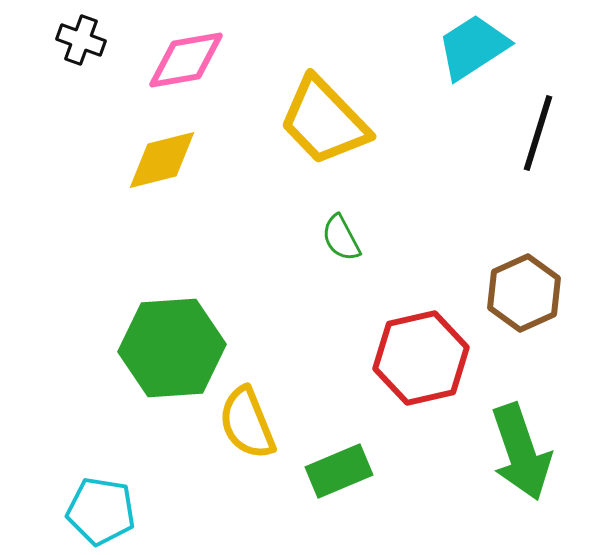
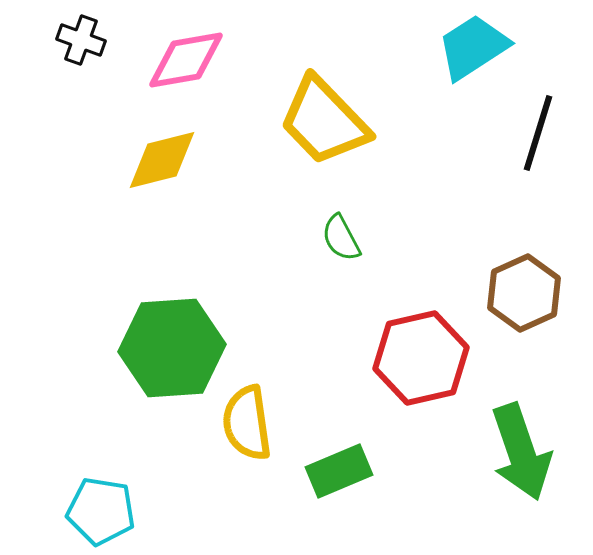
yellow semicircle: rotated 14 degrees clockwise
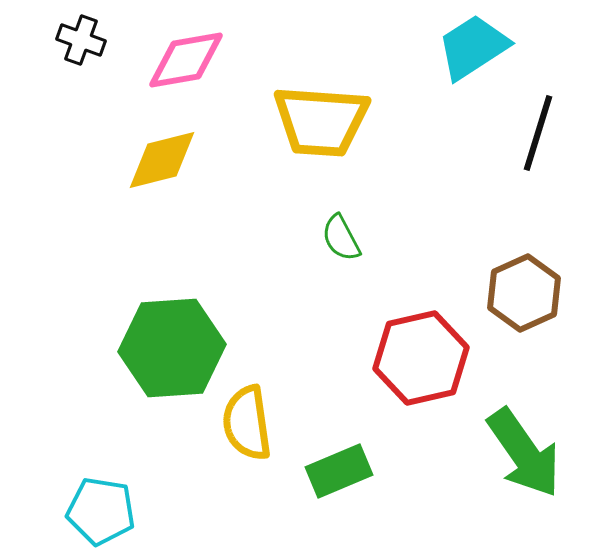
yellow trapezoid: moved 3 px left; rotated 42 degrees counterclockwise
green arrow: moved 3 px right, 1 px down; rotated 16 degrees counterclockwise
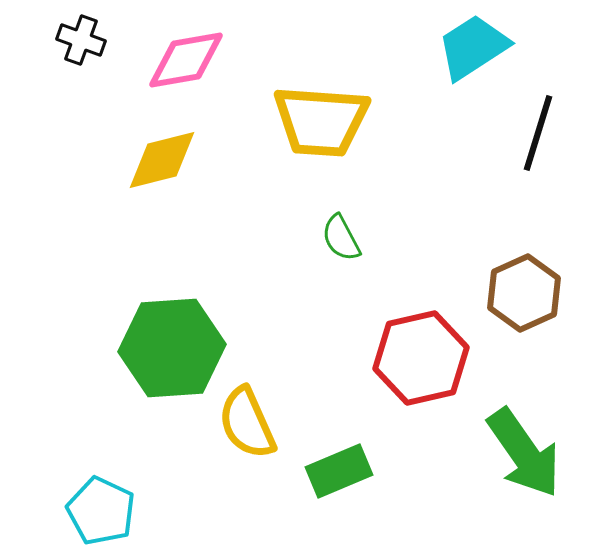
yellow semicircle: rotated 16 degrees counterclockwise
cyan pentagon: rotated 16 degrees clockwise
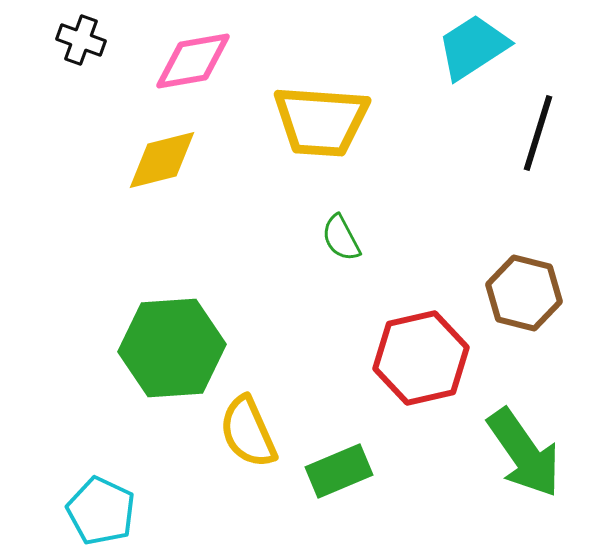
pink diamond: moved 7 px right, 1 px down
brown hexagon: rotated 22 degrees counterclockwise
yellow semicircle: moved 1 px right, 9 px down
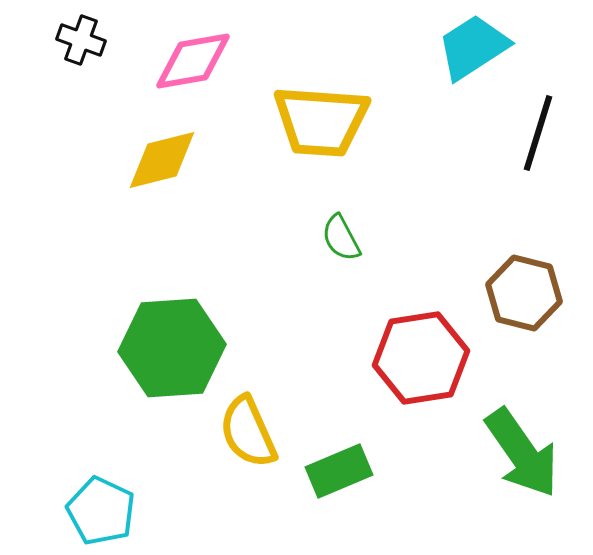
red hexagon: rotated 4 degrees clockwise
green arrow: moved 2 px left
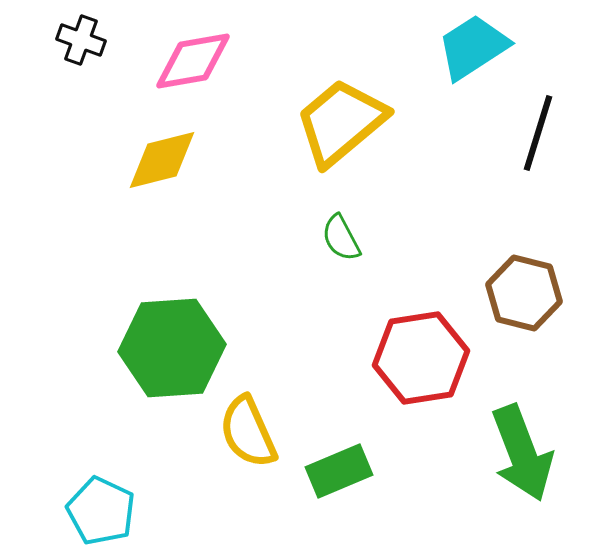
yellow trapezoid: moved 20 px right, 1 px down; rotated 136 degrees clockwise
green arrow: rotated 14 degrees clockwise
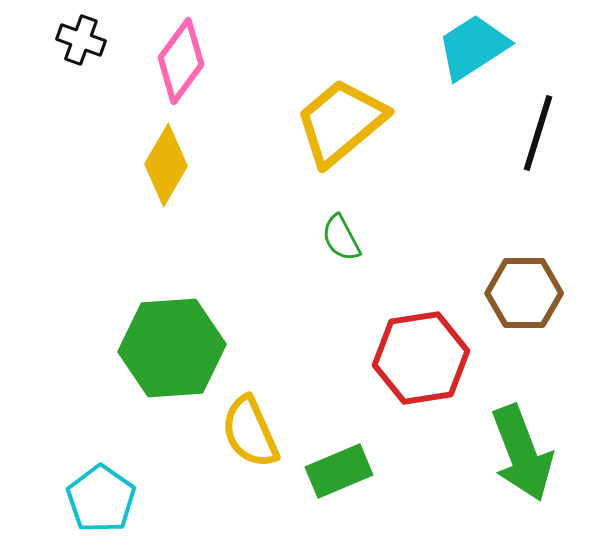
pink diamond: moved 12 px left; rotated 44 degrees counterclockwise
yellow diamond: moved 4 px right, 5 px down; rotated 46 degrees counterclockwise
brown hexagon: rotated 14 degrees counterclockwise
yellow semicircle: moved 2 px right
cyan pentagon: moved 12 px up; rotated 10 degrees clockwise
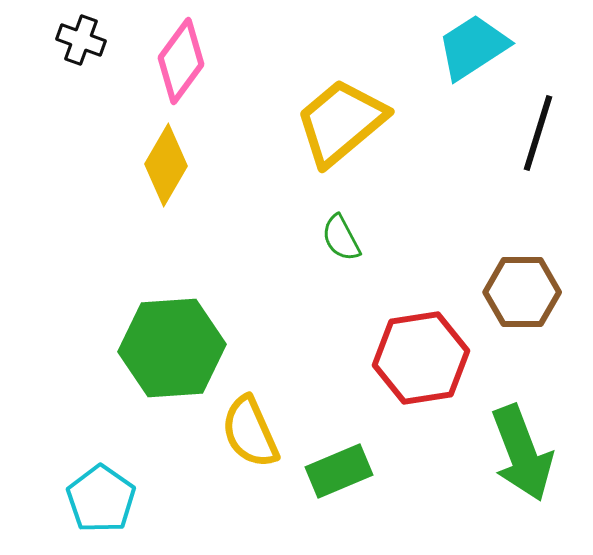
brown hexagon: moved 2 px left, 1 px up
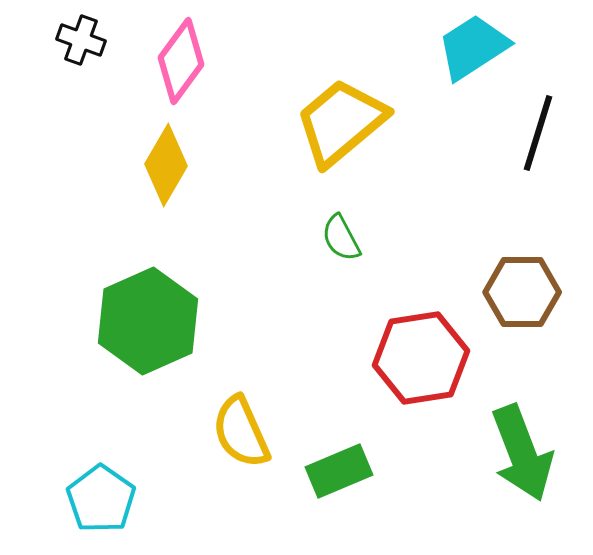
green hexagon: moved 24 px left, 27 px up; rotated 20 degrees counterclockwise
yellow semicircle: moved 9 px left
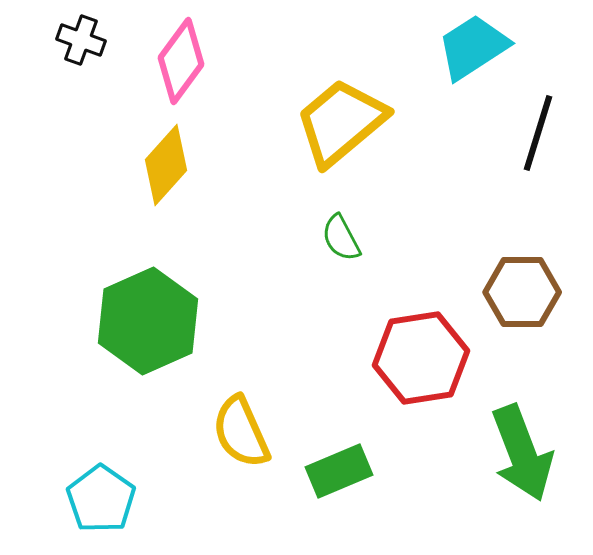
yellow diamond: rotated 12 degrees clockwise
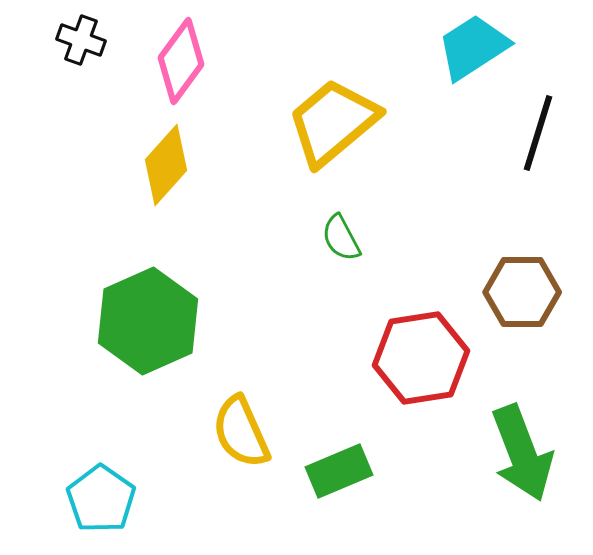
yellow trapezoid: moved 8 px left
